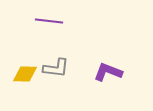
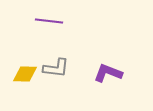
purple L-shape: moved 1 px down
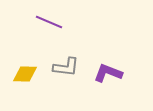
purple line: moved 1 px down; rotated 16 degrees clockwise
gray L-shape: moved 10 px right, 1 px up
